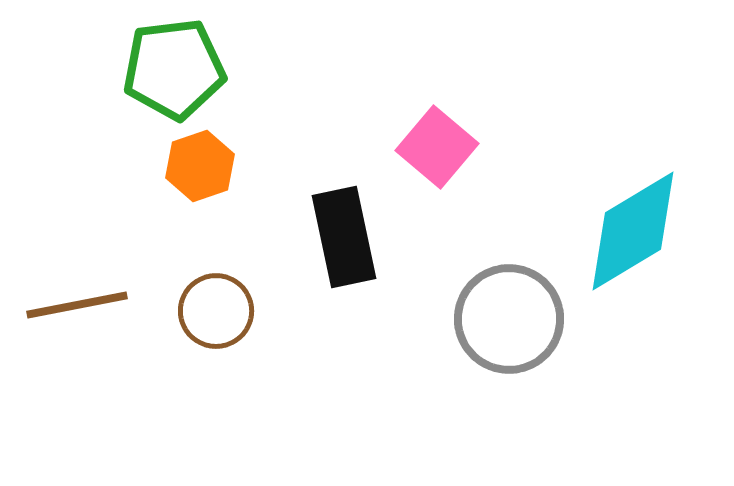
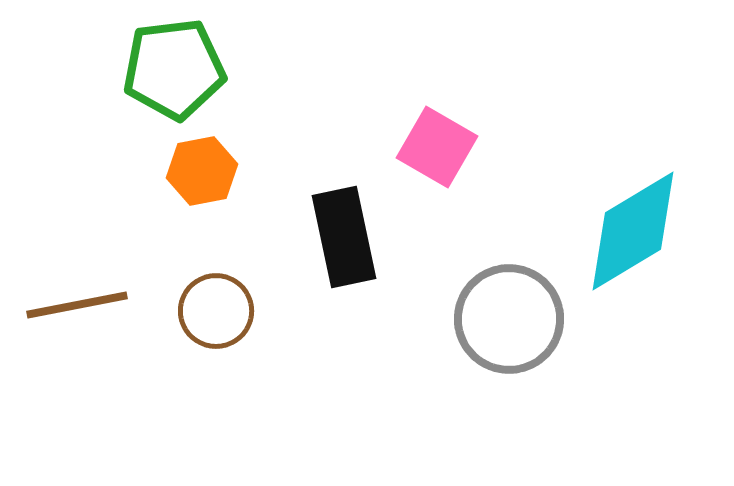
pink square: rotated 10 degrees counterclockwise
orange hexagon: moved 2 px right, 5 px down; rotated 8 degrees clockwise
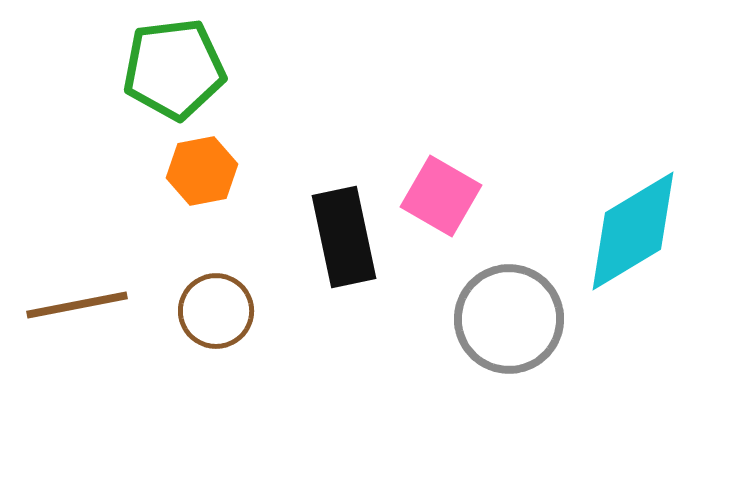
pink square: moved 4 px right, 49 px down
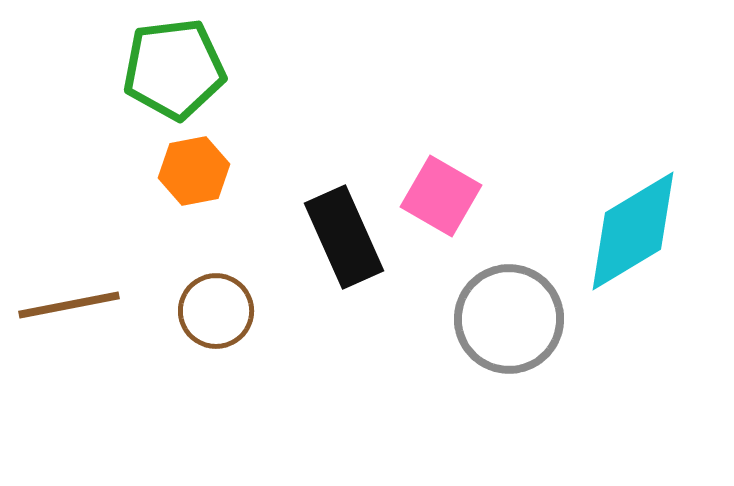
orange hexagon: moved 8 px left
black rectangle: rotated 12 degrees counterclockwise
brown line: moved 8 px left
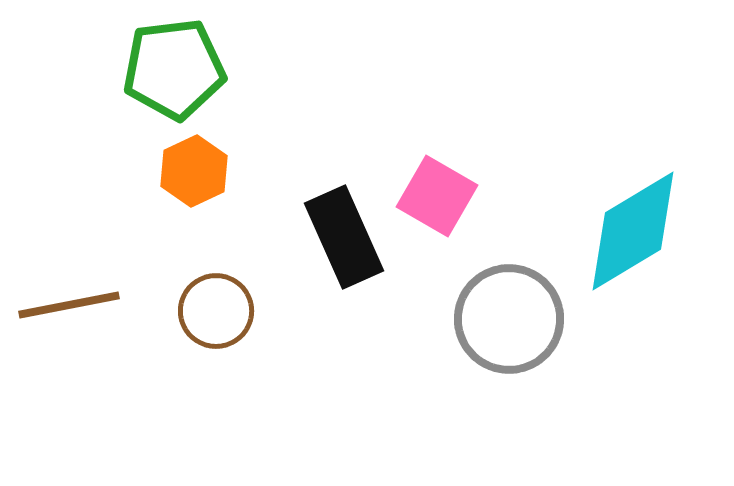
orange hexagon: rotated 14 degrees counterclockwise
pink square: moved 4 px left
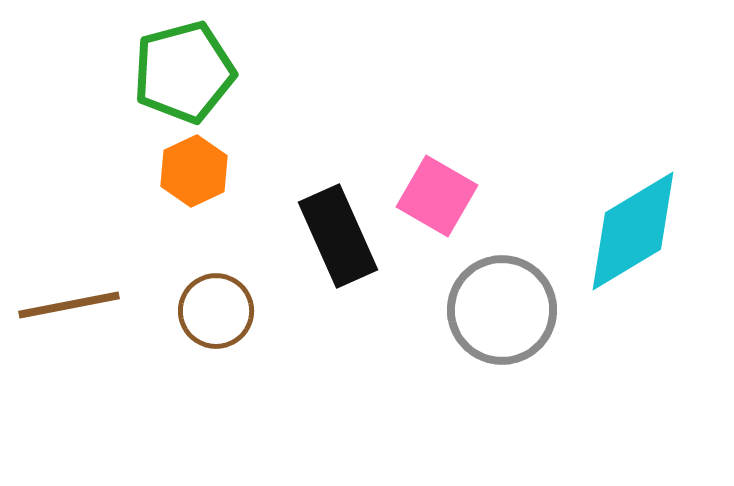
green pentagon: moved 10 px right, 3 px down; rotated 8 degrees counterclockwise
black rectangle: moved 6 px left, 1 px up
gray circle: moved 7 px left, 9 px up
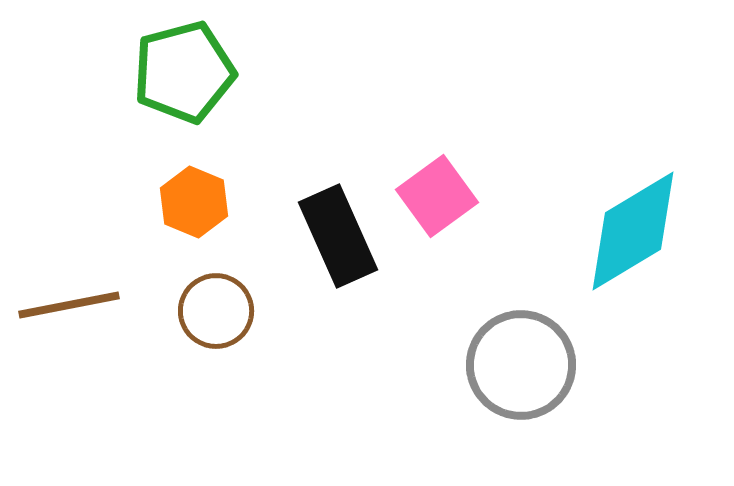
orange hexagon: moved 31 px down; rotated 12 degrees counterclockwise
pink square: rotated 24 degrees clockwise
gray circle: moved 19 px right, 55 px down
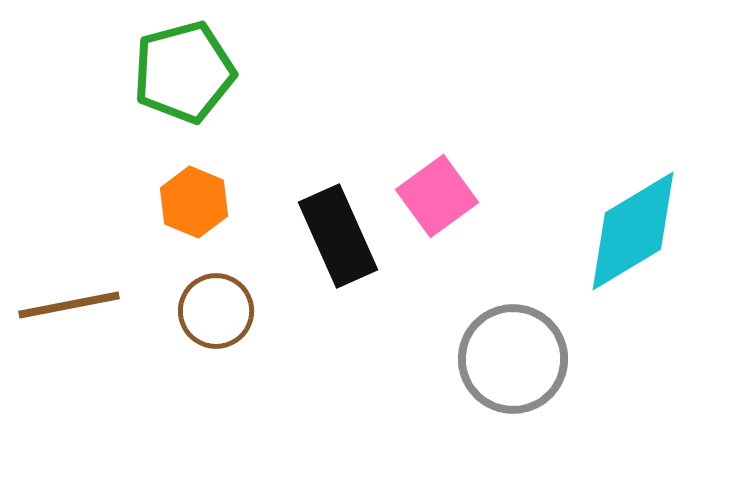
gray circle: moved 8 px left, 6 px up
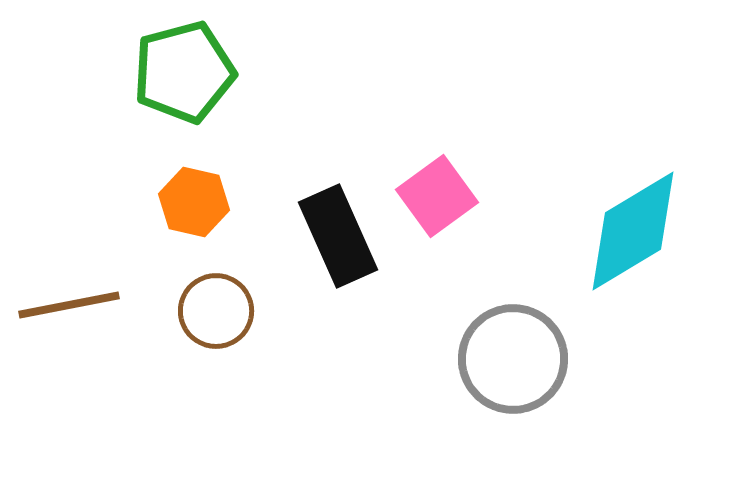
orange hexagon: rotated 10 degrees counterclockwise
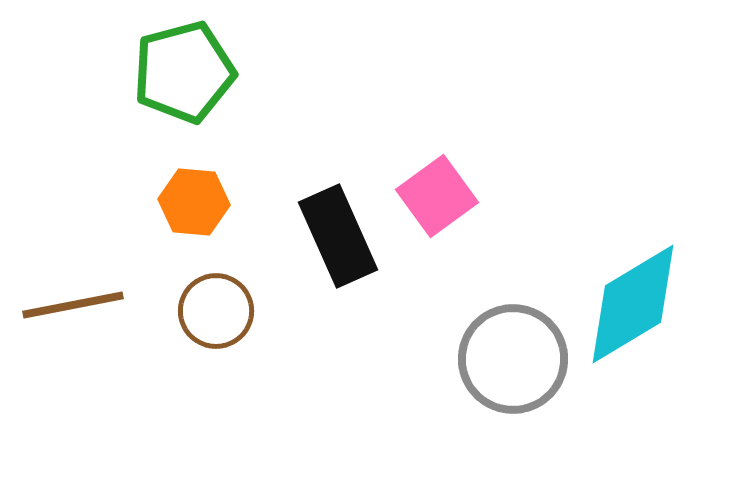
orange hexagon: rotated 8 degrees counterclockwise
cyan diamond: moved 73 px down
brown line: moved 4 px right
